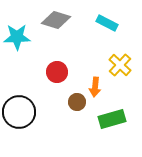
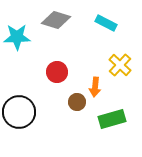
cyan rectangle: moved 1 px left
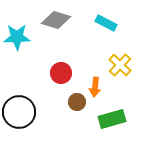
red circle: moved 4 px right, 1 px down
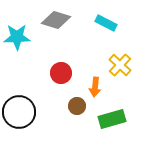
brown circle: moved 4 px down
